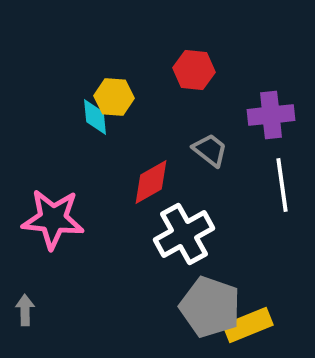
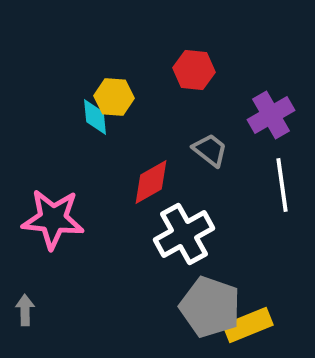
purple cross: rotated 24 degrees counterclockwise
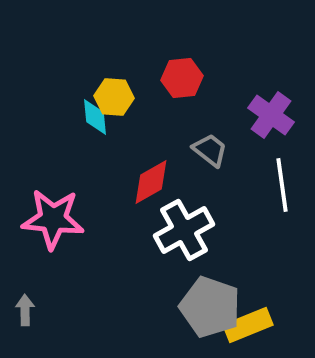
red hexagon: moved 12 px left, 8 px down; rotated 12 degrees counterclockwise
purple cross: rotated 24 degrees counterclockwise
white cross: moved 4 px up
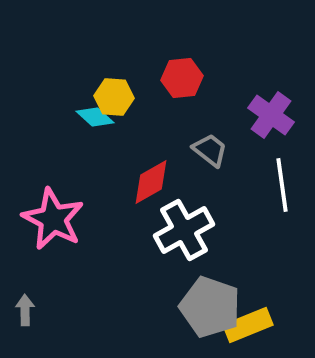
cyan diamond: rotated 42 degrees counterclockwise
pink star: rotated 22 degrees clockwise
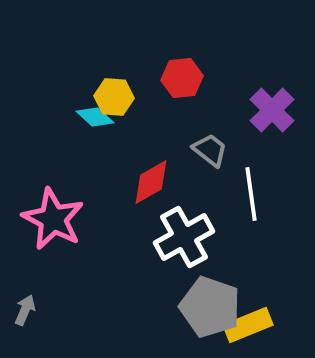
purple cross: moved 1 px right, 5 px up; rotated 9 degrees clockwise
white line: moved 31 px left, 9 px down
white cross: moved 7 px down
gray arrow: rotated 24 degrees clockwise
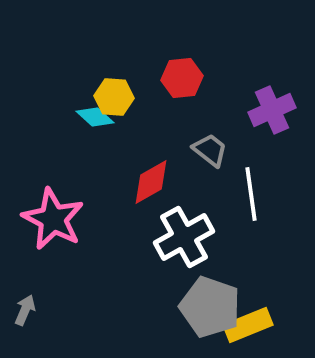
purple cross: rotated 21 degrees clockwise
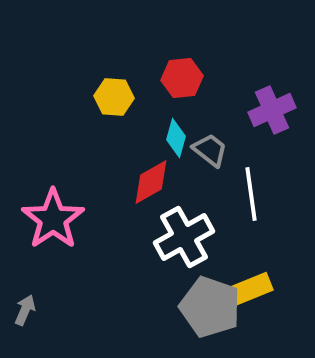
cyan diamond: moved 81 px right, 21 px down; rotated 63 degrees clockwise
pink star: rotated 10 degrees clockwise
yellow rectangle: moved 35 px up
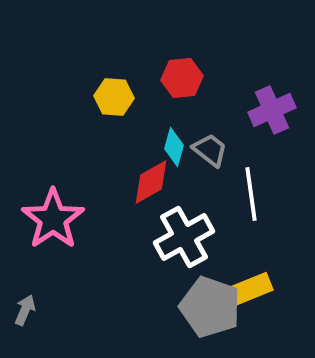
cyan diamond: moved 2 px left, 9 px down
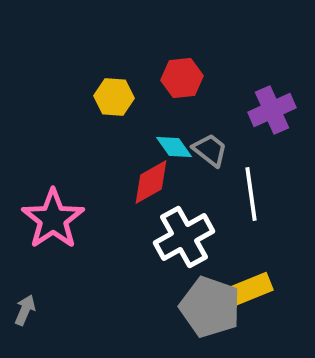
cyan diamond: rotated 51 degrees counterclockwise
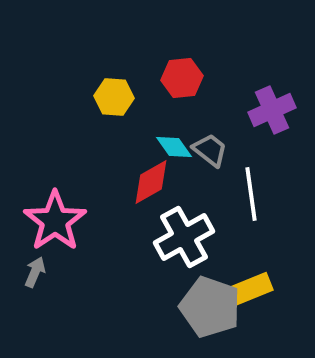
pink star: moved 2 px right, 2 px down
gray arrow: moved 10 px right, 38 px up
